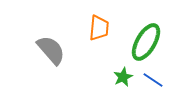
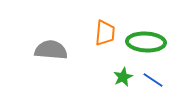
orange trapezoid: moved 6 px right, 5 px down
green ellipse: rotated 63 degrees clockwise
gray semicircle: rotated 44 degrees counterclockwise
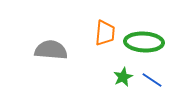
green ellipse: moved 2 px left
blue line: moved 1 px left
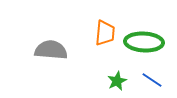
green star: moved 6 px left, 4 px down
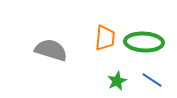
orange trapezoid: moved 5 px down
gray semicircle: rotated 12 degrees clockwise
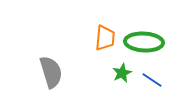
gray semicircle: moved 22 px down; rotated 56 degrees clockwise
green star: moved 5 px right, 8 px up
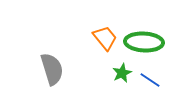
orange trapezoid: rotated 44 degrees counterclockwise
gray semicircle: moved 1 px right, 3 px up
blue line: moved 2 px left
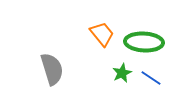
orange trapezoid: moved 3 px left, 4 px up
blue line: moved 1 px right, 2 px up
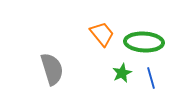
blue line: rotated 40 degrees clockwise
